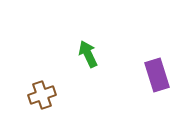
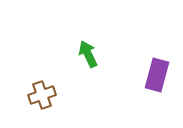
purple rectangle: rotated 32 degrees clockwise
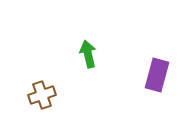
green arrow: rotated 12 degrees clockwise
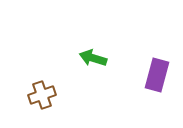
green arrow: moved 5 px right, 4 px down; rotated 60 degrees counterclockwise
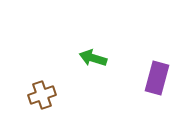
purple rectangle: moved 3 px down
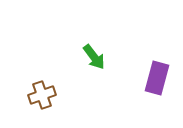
green arrow: moved 1 px right, 1 px up; rotated 144 degrees counterclockwise
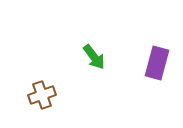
purple rectangle: moved 15 px up
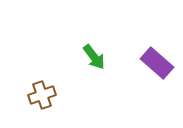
purple rectangle: rotated 64 degrees counterclockwise
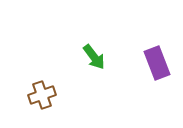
purple rectangle: rotated 28 degrees clockwise
